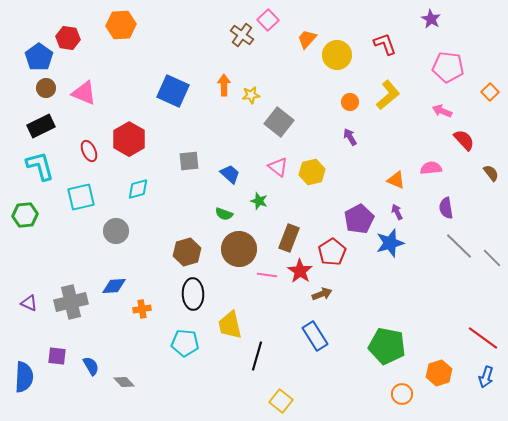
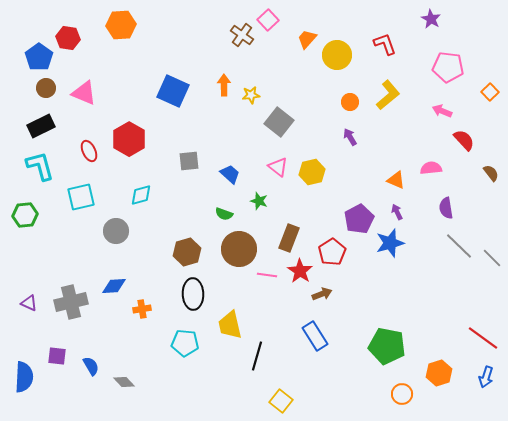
cyan diamond at (138, 189): moved 3 px right, 6 px down
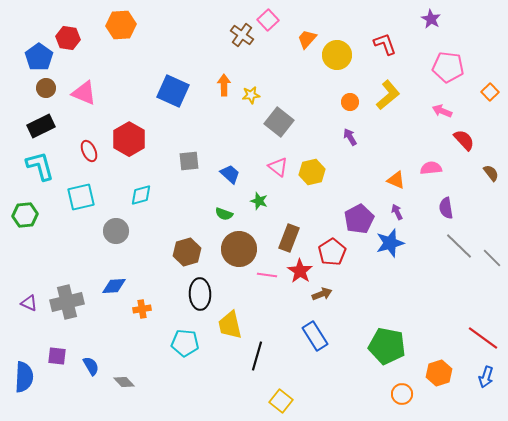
black ellipse at (193, 294): moved 7 px right
gray cross at (71, 302): moved 4 px left
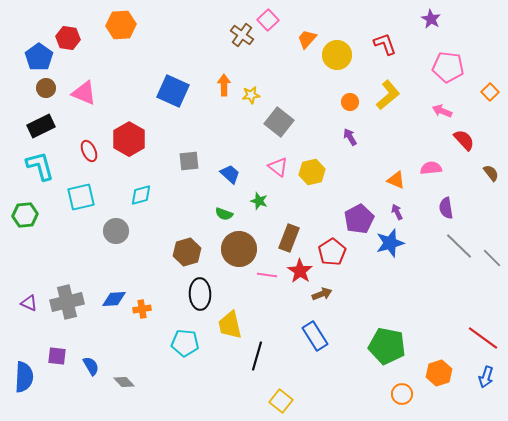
blue diamond at (114, 286): moved 13 px down
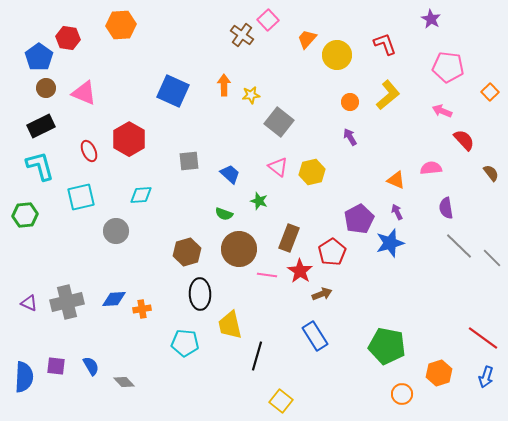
cyan diamond at (141, 195): rotated 10 degrees clockwise
purple square at (57, 356): moved 1 px left, 10 px down
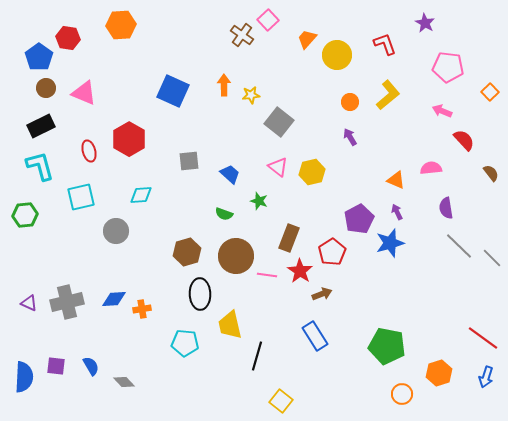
purple star at (431, 19): moved 6 px left, 4 px down
red ellipse at (89, 151): rotated 10 degrees clockwise
brown circle at (239, 249): moved 3 px left, 7 px down
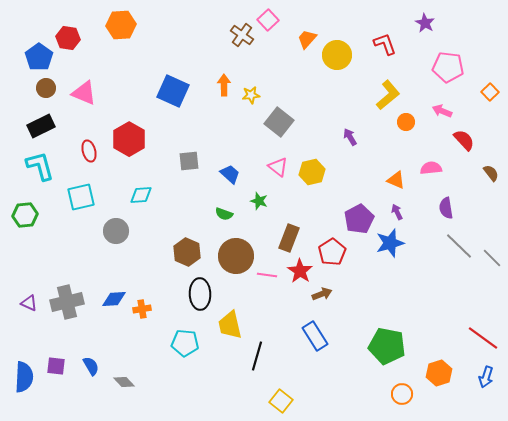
orange circle at (350, 102): moved 56 px right, 20 px down
brown hexagon at (187, 252): rotated 20 degrees counterclockwise
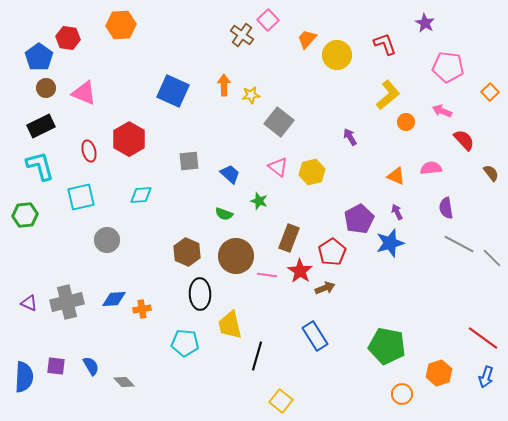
orange triangle at (396, 180): moved 4 px up
gray circle at (116, 231): moved 9 px left, 9 px down
gray line at (459, 246): moved 2 px up; rotated 16 degrees counterclockwise
brown arrow at (322, 294): moved 3 px right, 6 px up
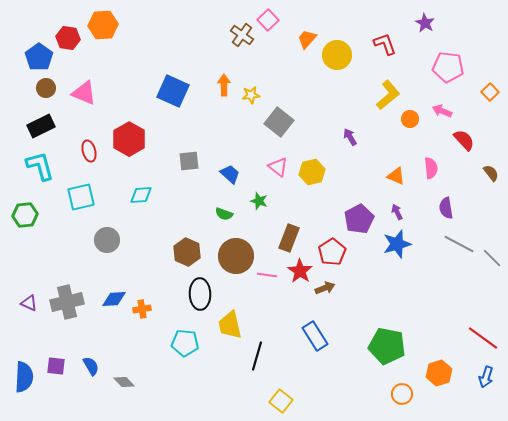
orange hexagon at (121, 25): moved 18 px left
orange circle at (406, 122): moved 4 px right, 3 px up
pink semicircle at (431, 168): rotated 90 degrees clockwise
blue star at (390, 243): moved 7 px right, 1 px down
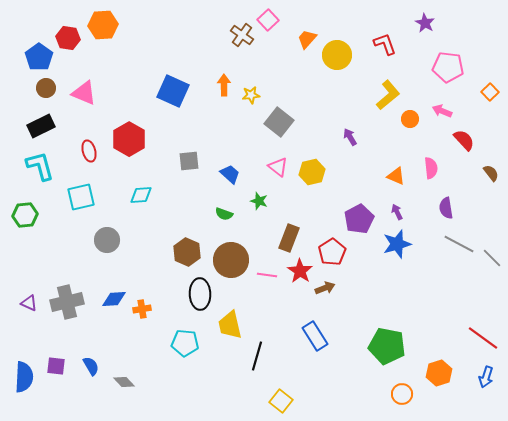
brown circle at (236, 256): moved 5 px left, 4 px down
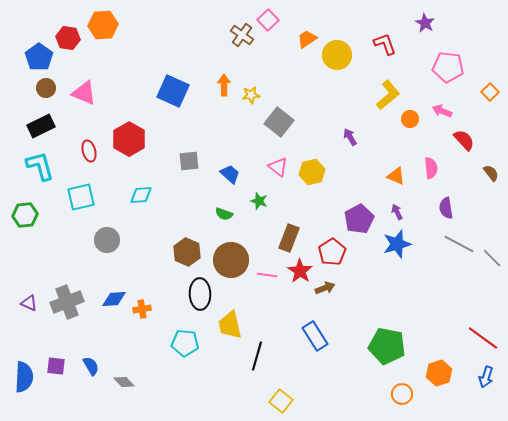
orange trapezoid at (307, 39): rotated 15 degrees clockwise
gray cross at (67, 302): rotated 8 degrees counterclockwise
